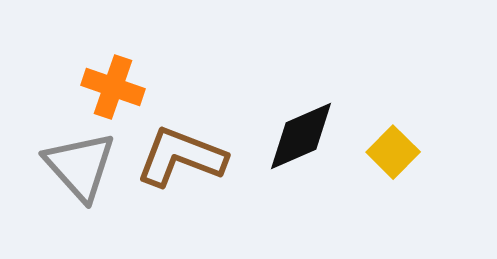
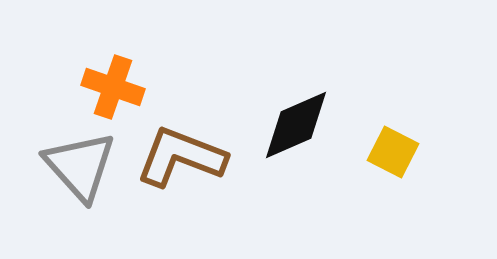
black diamond: moved 5 px left, 11 px up
yellow square: rotated 18 degrees counterclockwise
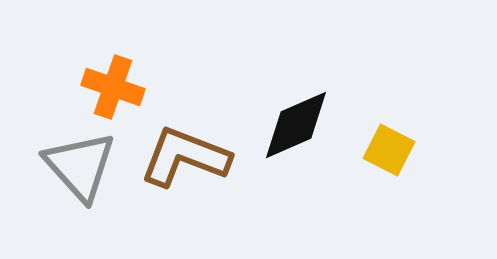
yellow square: moved 4 px left, 2 px up
brown L-shape: moved 4 px right
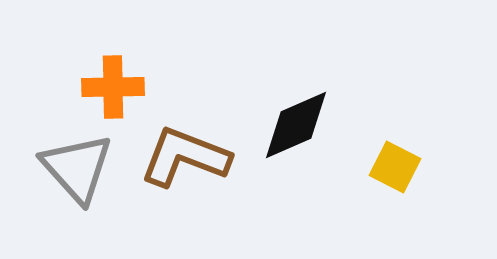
orange cross: rotated 20 degrees counterclockwise
yellow square: moved 6 px right, 17 px down
gray triangle: moved 3 px left, 2 px down
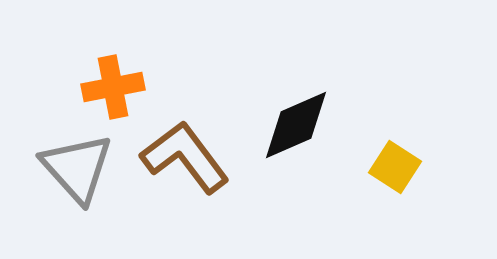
orange cross: rotated 10 degrees counterclockwise
brown L-shape: rotated 32 degrees clockwise
yellow square: rotated 6 degrees clockwise
